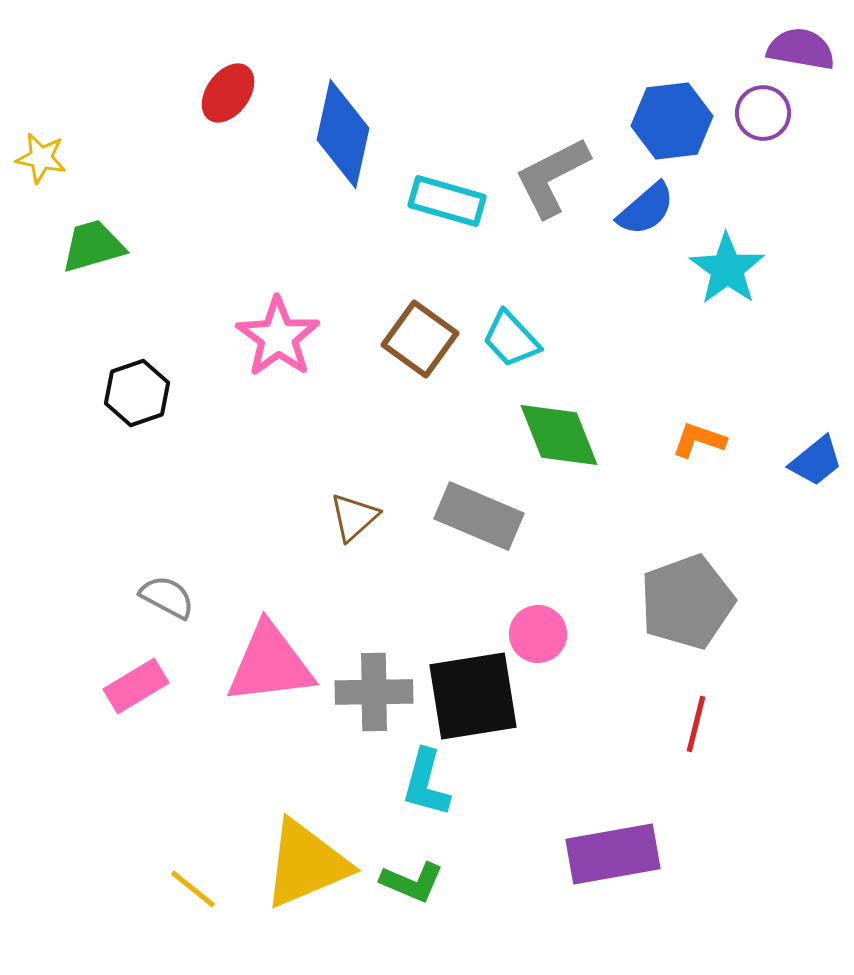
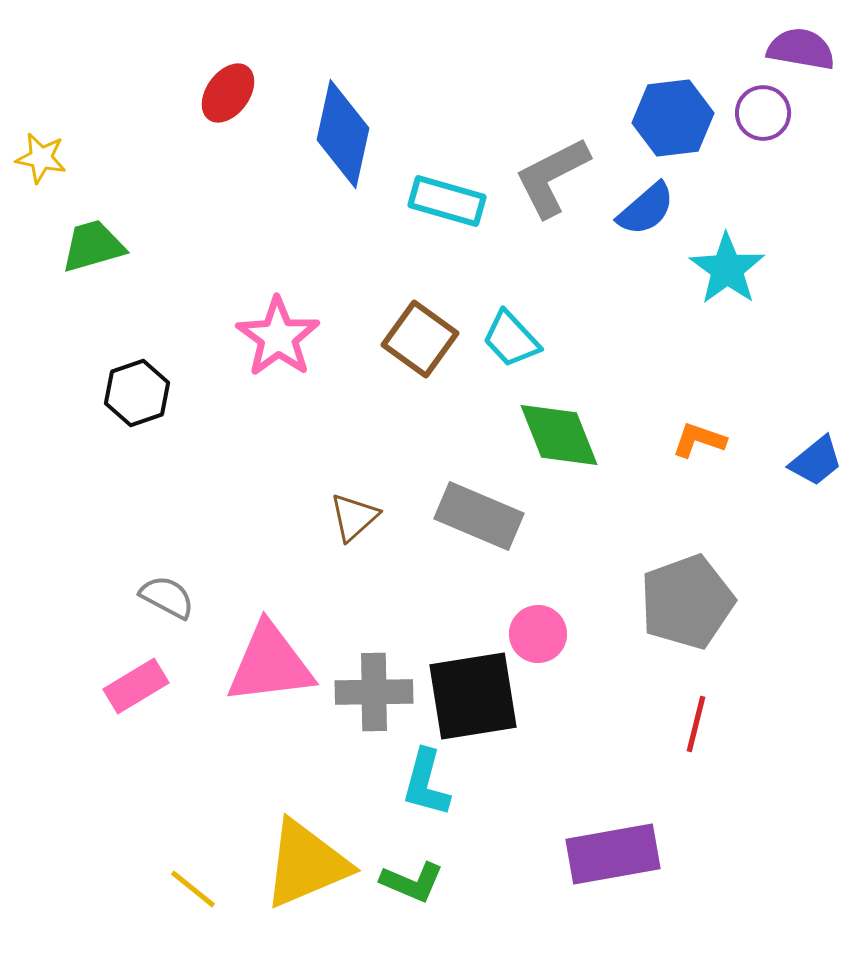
blue hexagon: moved 1 px right, 3 px up
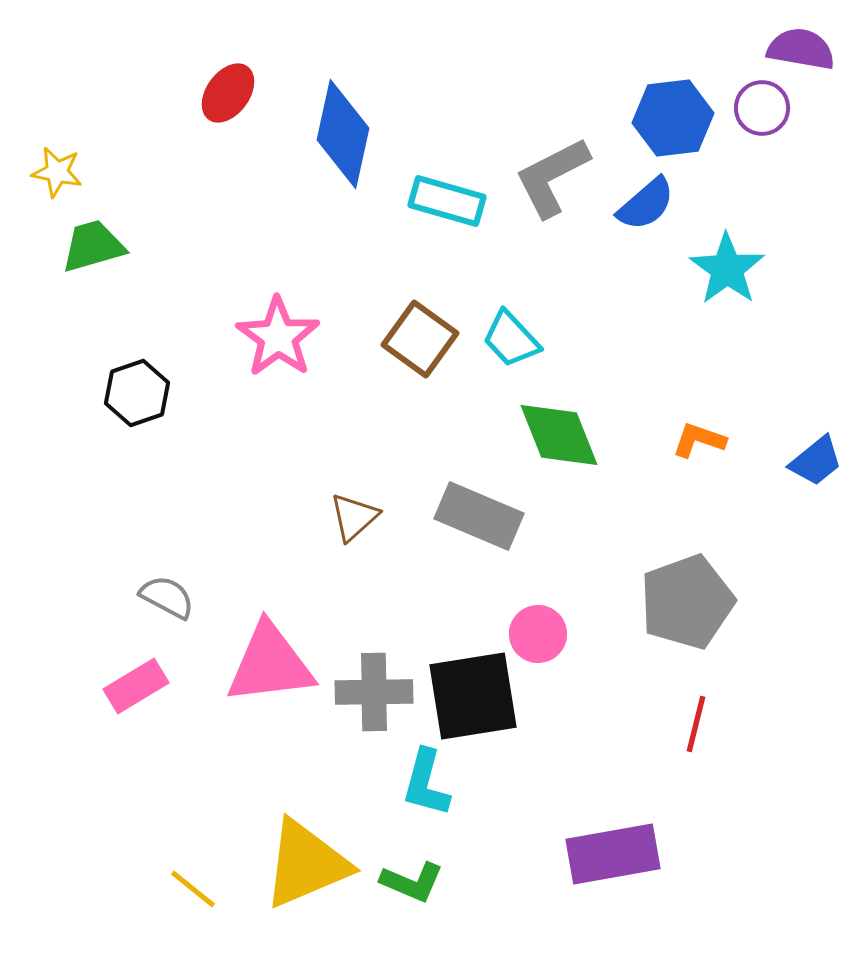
purple circle: moved 1 px left, 5 px up
yellow star: moved 16 px right, 14 px down
blue semicircle: moved 5 px up
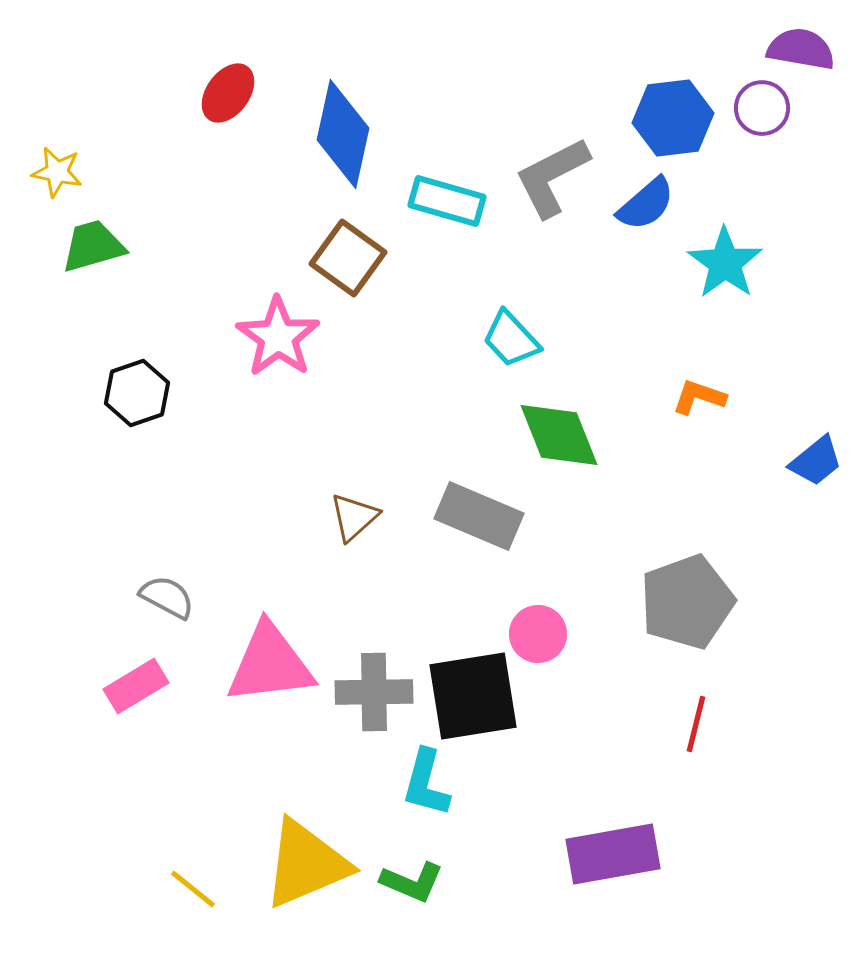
cyan star: moved 2 px left, 6 px up
brown square: moved 72 px left, 81 px up
orange L-shape: moved 43 px up
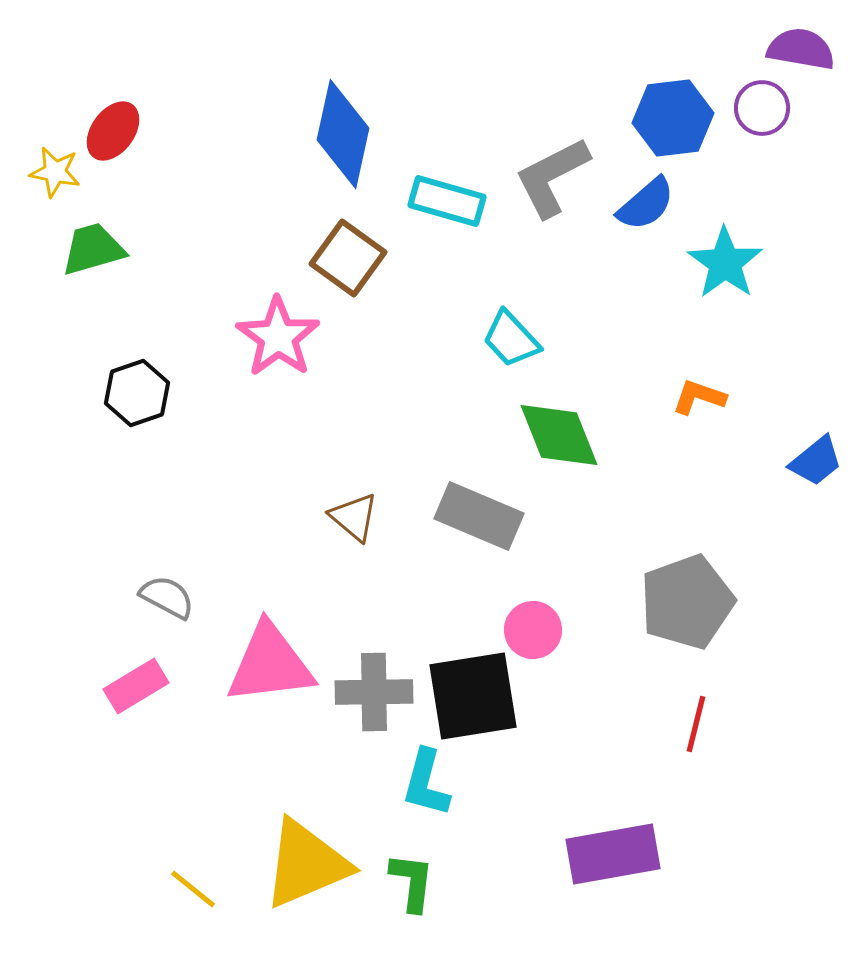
red ellipse: moved 115 px left, 38 px down
yellow star: moved 2 px left
green trapezoid: moved 3 px down
brown triangle: rotated 38 degrees counterclockwise
pink circle: moved 5 px left, 4 px up
green L-shape: rotated 106 degrees counterclockwise
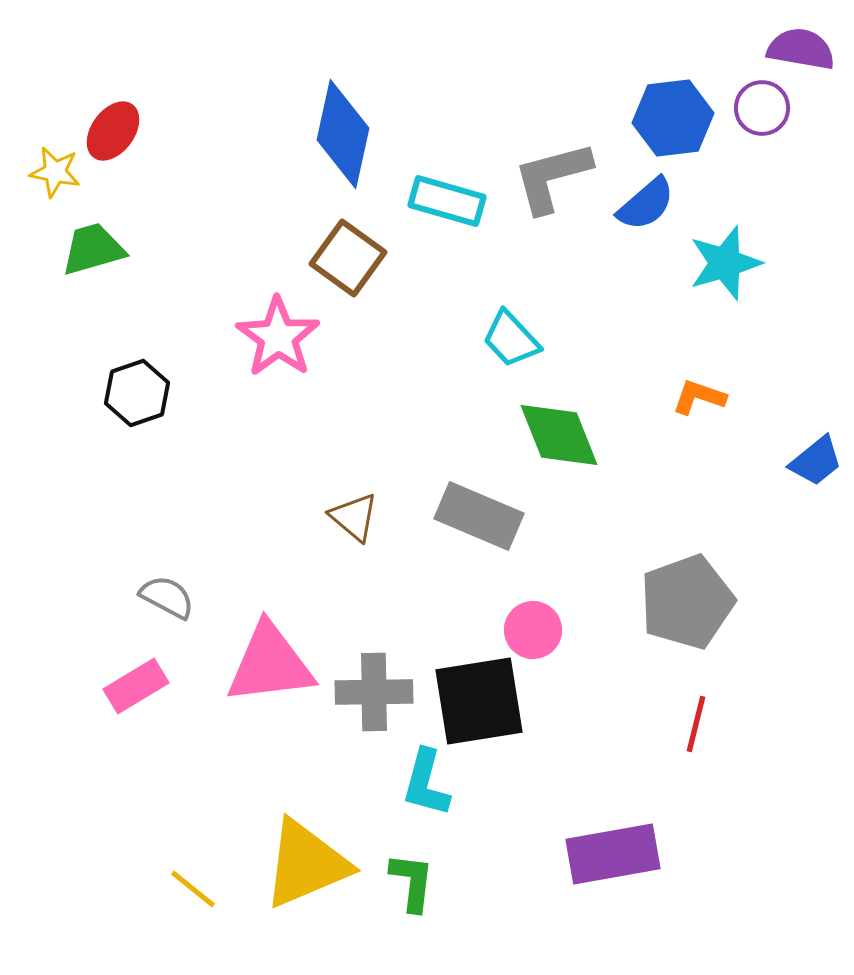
gray L-shape: rotated 12 degrees clockwise
cyan star: rotated 20 degrees clockwise
black square: moved 6 px right, 5 px down
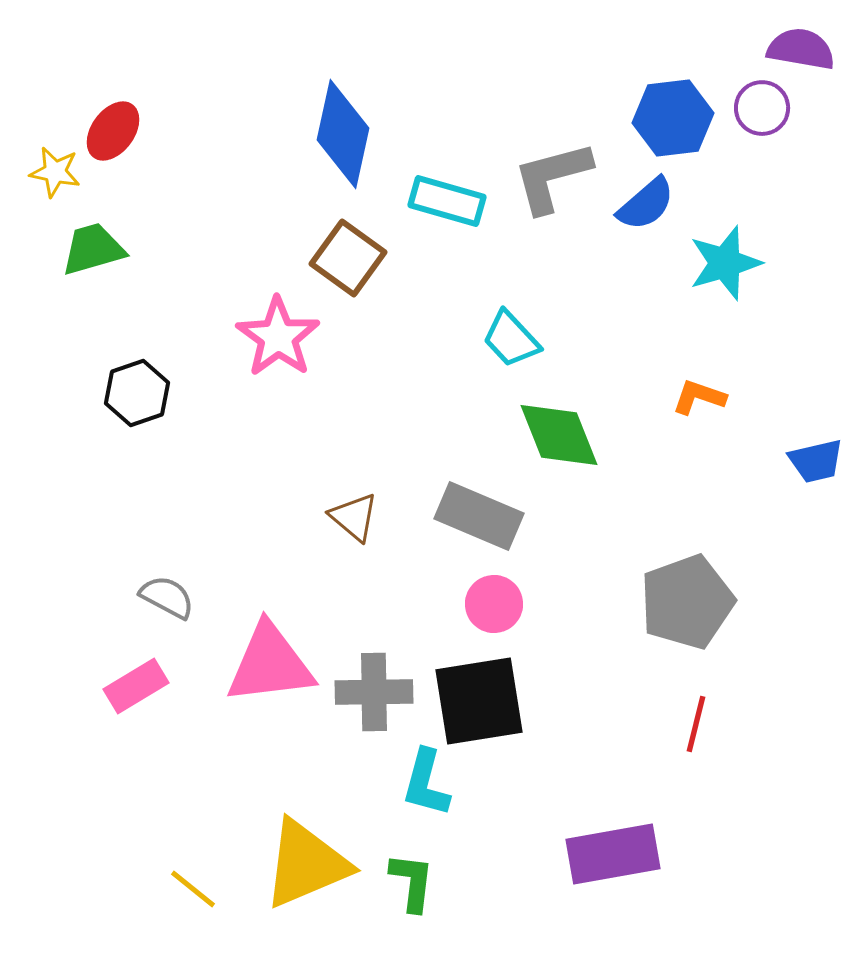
blue trapezoid: rotated 26 degrees clockwise
pink circle: moved 39 px left, 26 px up
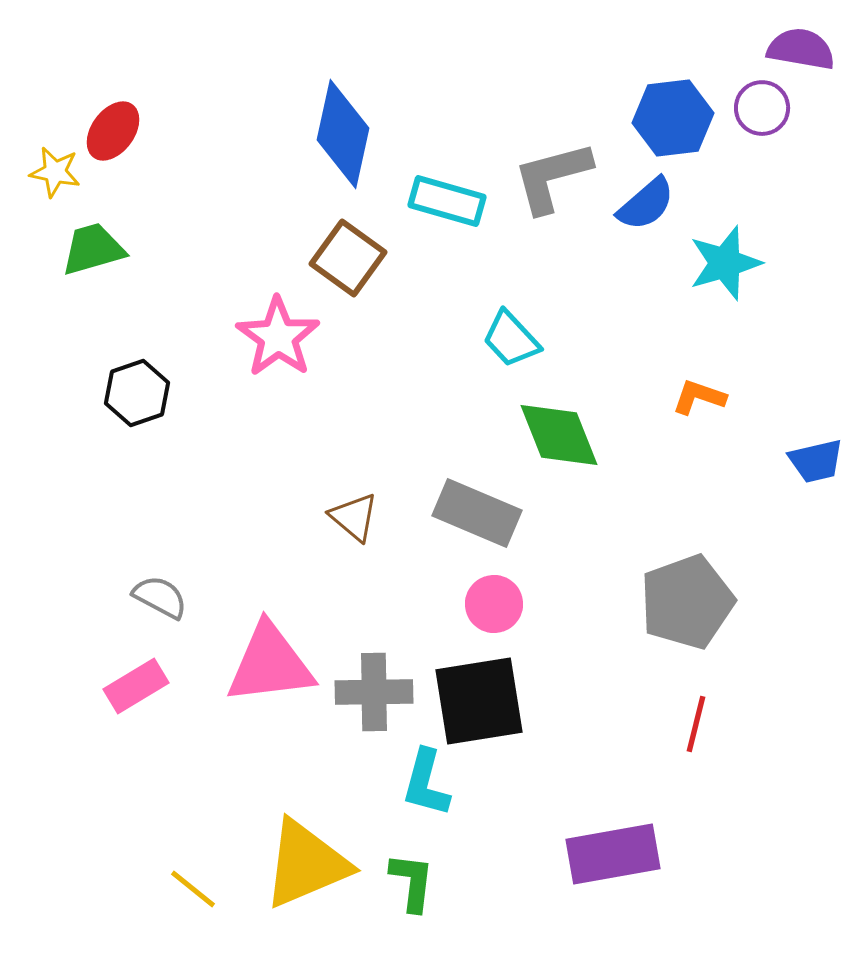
gray rectangle: moved 2 px left, 3 px up
gray semicircle: moved 7 px left
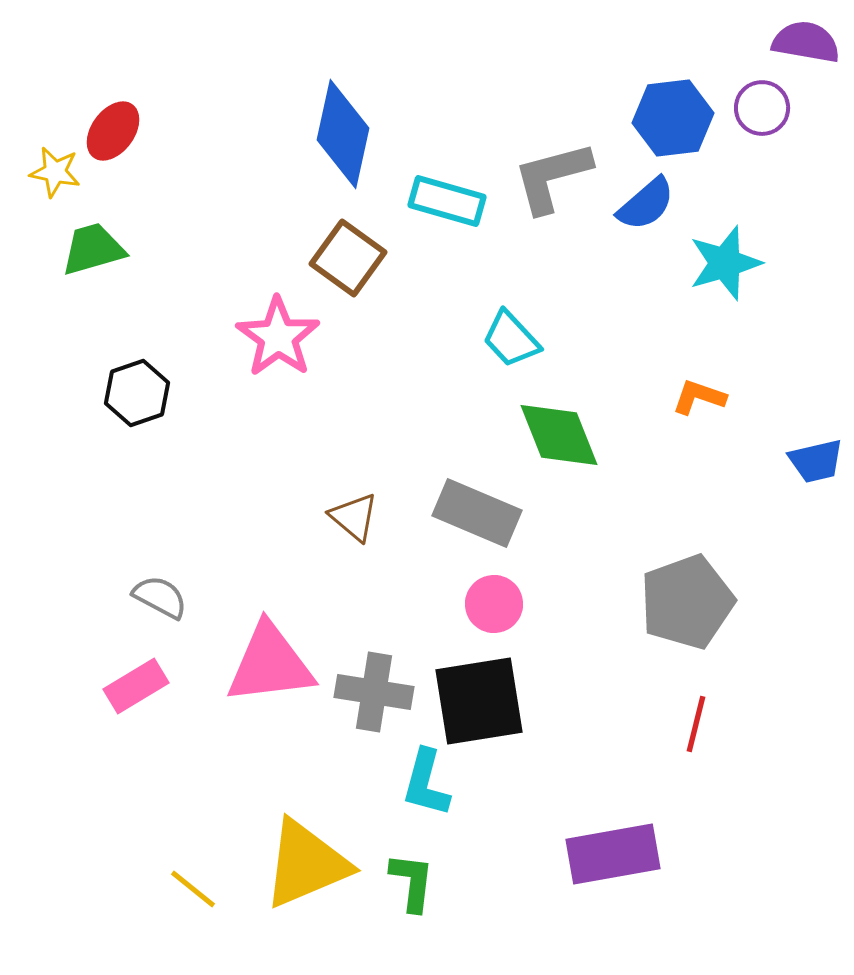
purple semicircle: moved 5 px right, 7 px up
gray cross: rotated 10 degrees clockwise
